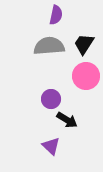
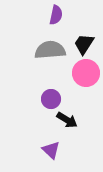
gray semicircle: moved 1 px right, 4 px down
pink circle: moved 3 px up
purple triangle: moved 4 px down
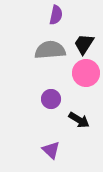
black arrow: moved 12 px right
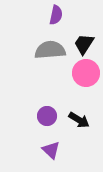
purple circle: moved 4 px left, 17 px down
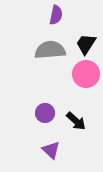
black trapezoid: moved 2 px right
pink circle: moved 1 px down
purple circle: moved 2 px left, 3 px up
black arrow: moved 3 px left, 1 px down; rotated 10 degrees clockwise
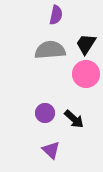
black arrow: moved 2 px left, 2 px up
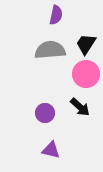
black arrow: moved 6 px right, 12 px up
purple triangle: rotated 30 degrees counterclockwise
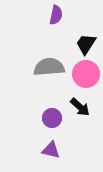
gray semicircle: moved 1 px left, 17 px down
purple circle: moved 7 px right, 5 px down
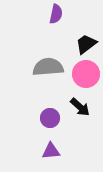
purple semicircle: moved 1 px up
black trapezoid: rotated 20 degrees clockwise
gray semicircle: moved 1 px left
purple circle: moved 2 px left
purple triangle: moved 1 px down; rotated 18 degrees counterclockwise
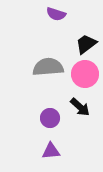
purple semicircle: rotated 96 degrees clockwise
pink circle: moved 1 px left
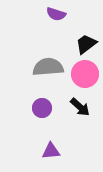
purple circle: moved 8 px left, 10 px up
